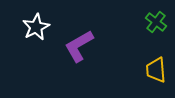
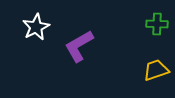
green cross: moved 1 px right, 2 px down; rotated 35 degrees counterclockwise
yellow trapezoid: rotated 76 degrees clockwise
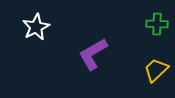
purple L-shape: moved 14 px right, 8 px down
yellow trapezoid: rotated 24 degrees counterclockwise
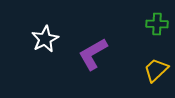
white star: moved 9 px right, 12 px down
